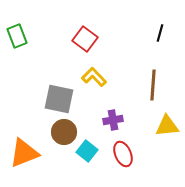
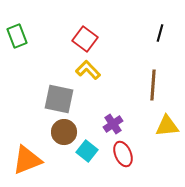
yellow L-shape: moved 6 px left, 7 px up
purple cross: moved 4 px down; rotated 24 degrees counterclockwise
orange triangle: moved 3 px right, 7 px down
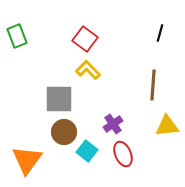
gray square: rotated 12 degrees counterclockwise
orange triangle: rotated 32 degrees counterclockwise
